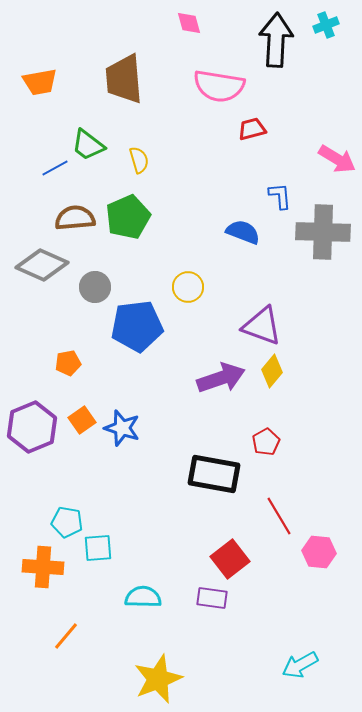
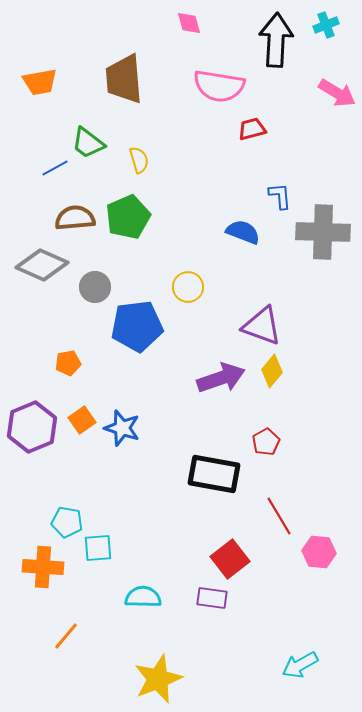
green trapezoid: moved 2 px up
pink arrow: moved 66 px up
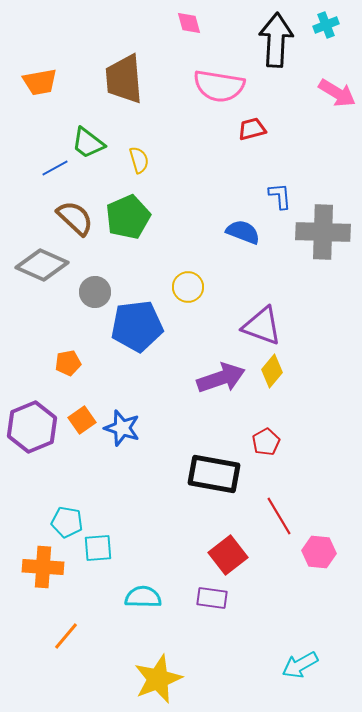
brown semicircle: rotated 48 degrees clockwise
gray circle: moved 5 px down
red square: moved 2 px left, 4 px up
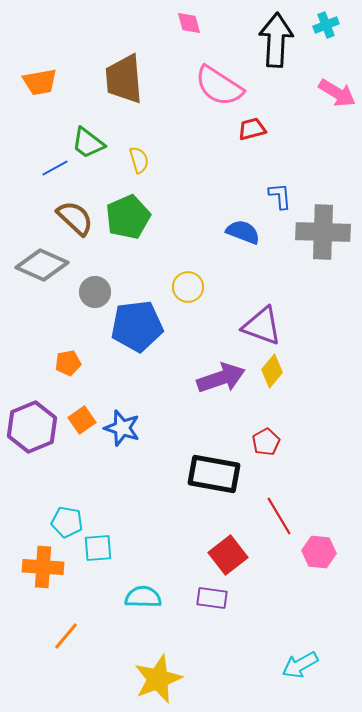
pink semicircle: rotated 24 degrees clockwise
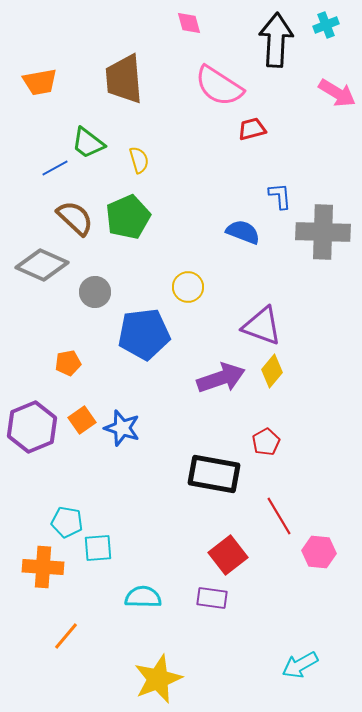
blue pentagon: moved 7 px right, 8 px down
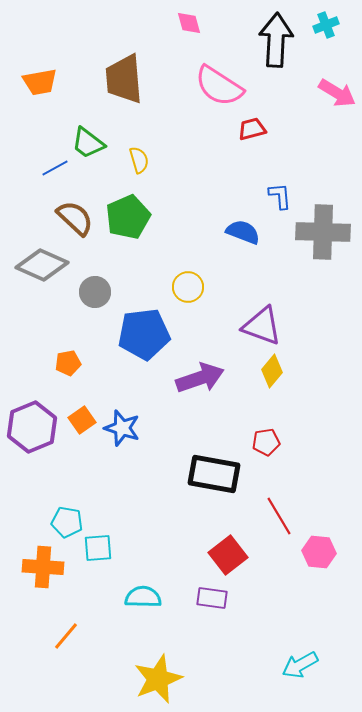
purple arrow: moved 21 px left
red pentagon: rotated 20 degrees clockwise
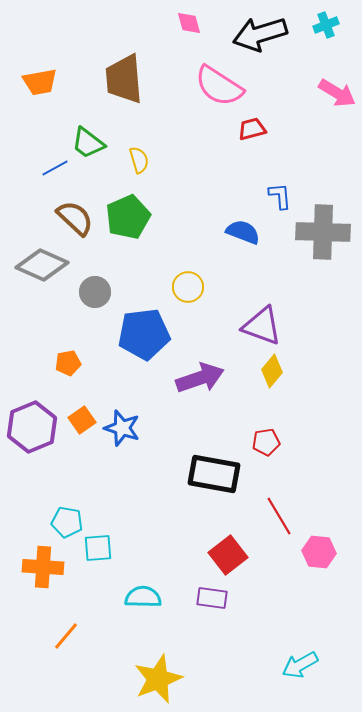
black arrow: moved 16 px left, 6 px up; rotated 110 degrees counterclockwise
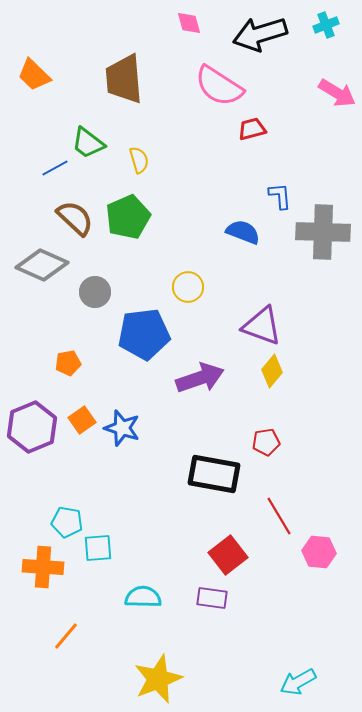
orange trapezoid: moved 6 px left, 7 px up; rotated 54 degrees clockwise
cyan arrow: moved 2 px left, 17 px down
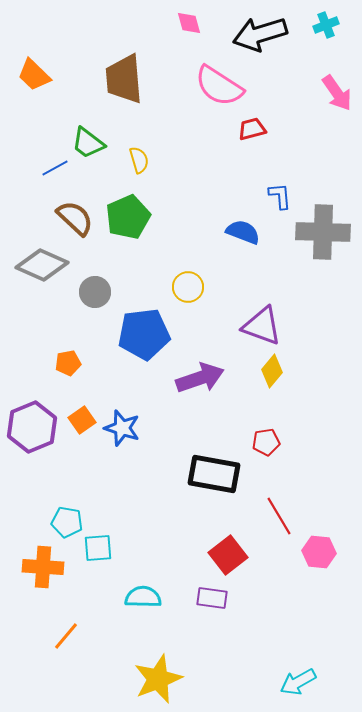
pink arrow: rotated 24 degrees clockwise
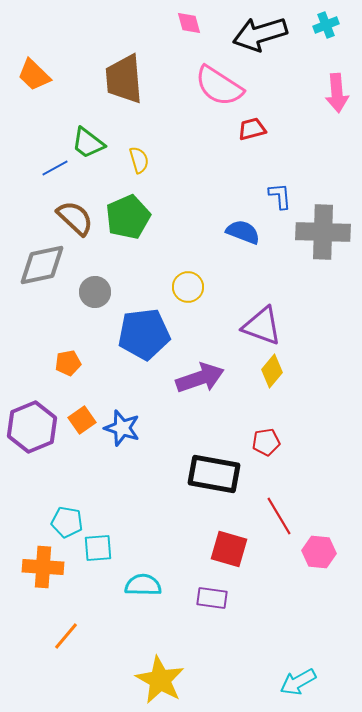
pink arrow: rotated 30 degrees clockwise
gray diamond: rotated 36 degrees counterclockwise
red square: moved 1 px right, 6 px up; rotated 36 degrees counterclockwise
cyan semicircle: moved 12 px up
yellow star: moved 2 px right, 1 px down; rotated 21 degrees counterclockwise
